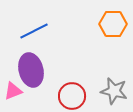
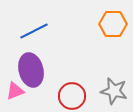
pink triangle: moved 2 px right
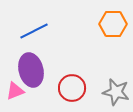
gray star: moved 2 px right, 1 px down
red circle: moved 8 px up
